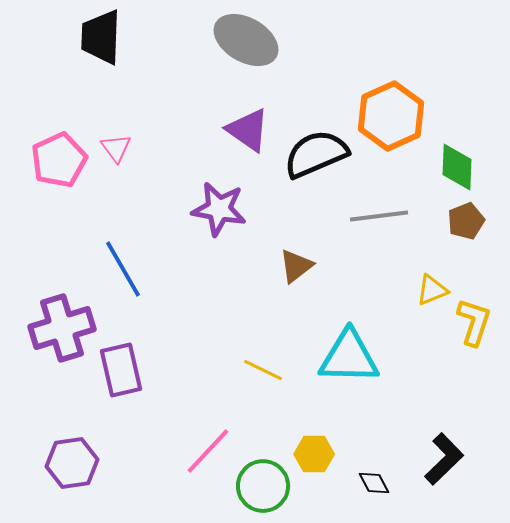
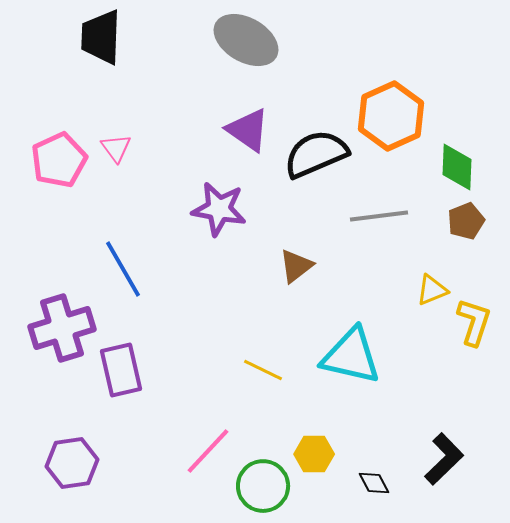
cyan triangle: moved 2 px right, 1 px up; rotated 12 degrees clockwise
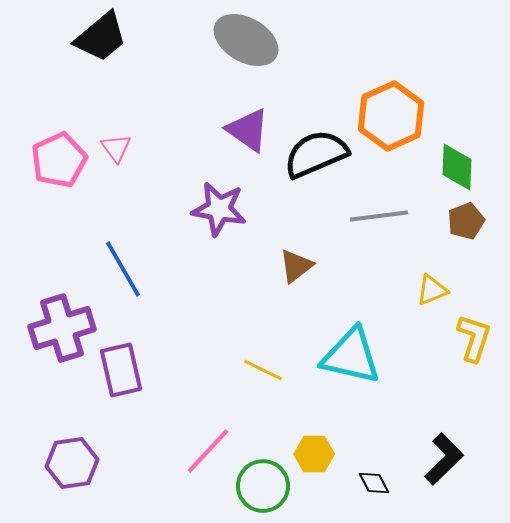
black trapezoid: rotated 132 degrees counterclockwise
yellow L-shape: moved 16 px down
